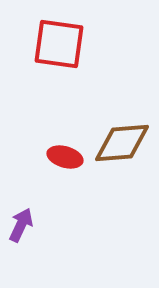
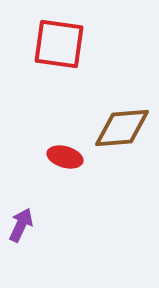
brown diamond: moved 15 px up
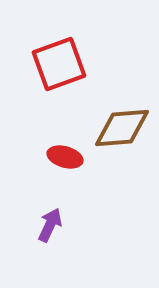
red square: moved 20 px down; rotated 28 degrees counterclockwise
purple arrow: moved 29 px right
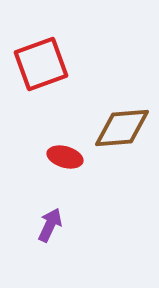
red square: moved 18 px left
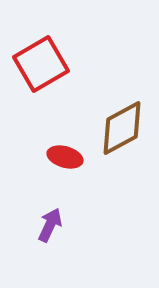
red square: rotated 10 degrees counterclockwise
brown diamond: rotated 24 degrees counterclockwise
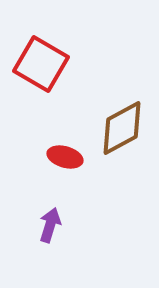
red square: rotated 30 degrees counterclockwise
purple arrow: rotated 8 degrees counterclockwise
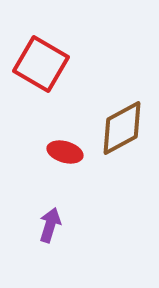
red ellipse: moved 5 px up
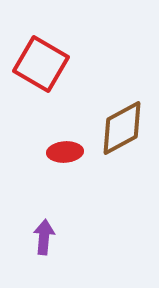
red ellipse: rotated 20 degrees counterclockwise
purple arrow: moved 6 px left, 12 px down; rotated 12 degrees counterclockwise
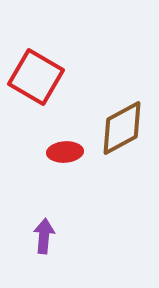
red square: moved 5 px left, 13 px down
purple arrow: moved 1 px up
